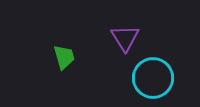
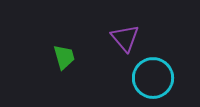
purple triangle: rotated 8 degrees counterclockwise
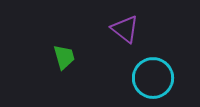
purple triangle: moved 9 px up; rotated 12 degrees counterclockwise
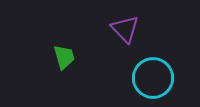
purple triangle: rotated 8 degrees clockwise
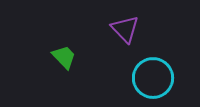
green trapezoid: rotated 28 degrees counterclockwise
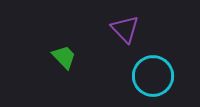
cyan circle: moved 2 px up
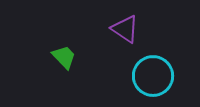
purple triangle: rotated 12 degrees counterclockwise
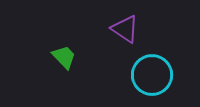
cyan circle: moved 1 px left, 1 px up
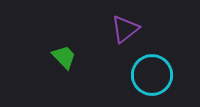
purple triangle: rotated 48 degrees clockwise
